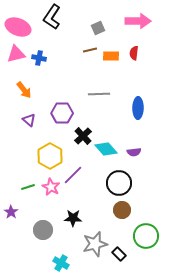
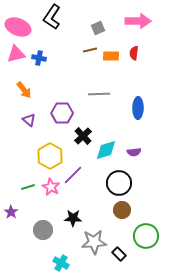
cyan diamond: moved 1 px down; rotated 65 degrees counterclockwise
gray star: moved 1 px left, 2 px up; rotated 10 degrees clockwise
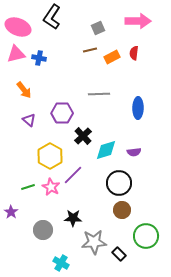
orange rectangle: moved 1 px right, 1 px down; rotated 28 degrees counterclockwise
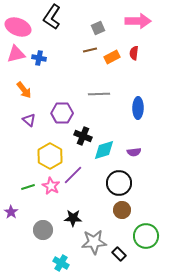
black cross: rotated 24 degrees counterclockwise
cyan diamond: moved 2 px left
pink star: moved 1 px up
